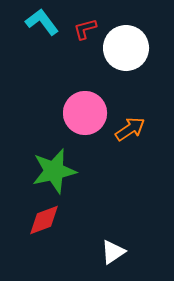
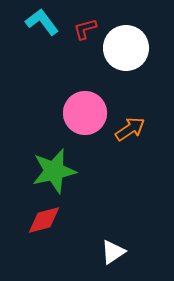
red diamond: rotated 6 degrees clockwise
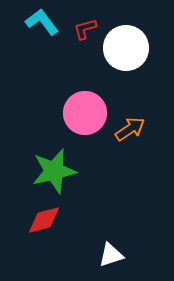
white triangle: moved 2 px left, 3 px down; rotated 16 degrees clockwise
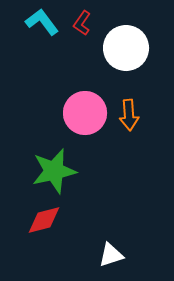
red L-shape: moved 3 px left, 6 px up; rotated 40 degrees counterclockwise
orange arrow: moved 1 px left, 14 px up; rotated 120 degrees clockwise
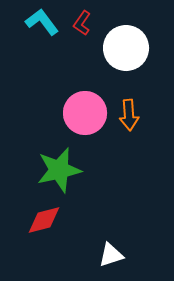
green star: moved 5 px right, 1 px up
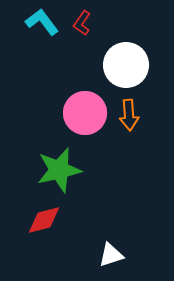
white circle: moved 17 px down
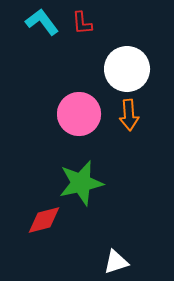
red L-shape: rotated 40 degrees counterclockwise
white circle: moved 1 px right, 4 px down
pink circle: moved 6 px left, 1 px down
green star: moved 22 px right, 13 px down
white triangle: moved 5 px right, 7 px down
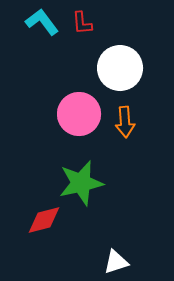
white circle: moved 7 px left, 1 px up
orange arrow: moved 4 px left, 7 px down
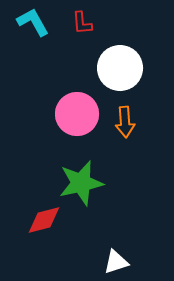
cyan L-shape: moved 9 px left; rotated 8 degrees clockwise
pink circle: moved 2 px left
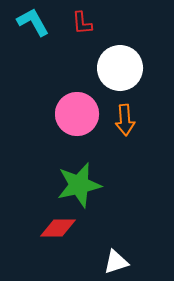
orange arrow: moved 2 px up
green star: moved 2 px left, 2 px down
red diamond: moved 14 px right, 8 px down; rotated 15 degrees clockwise
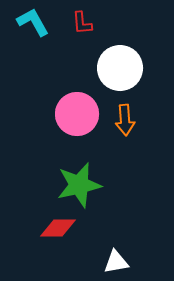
white triangle: rotated 8 degrees clockwise
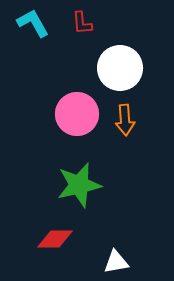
cyan L-shape: moved 1 px down
red diamond: moved 3 px left, 11 px down
